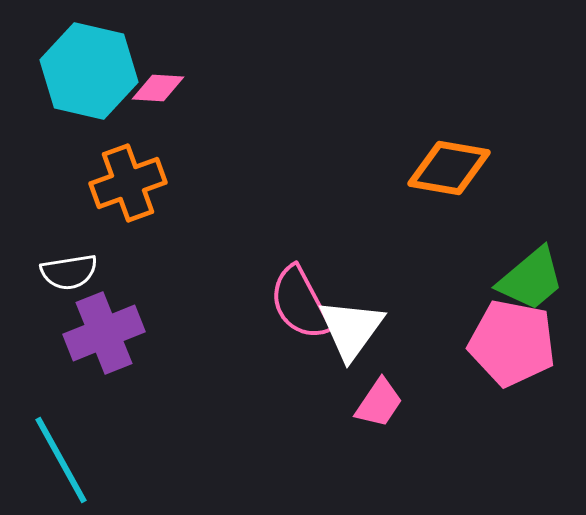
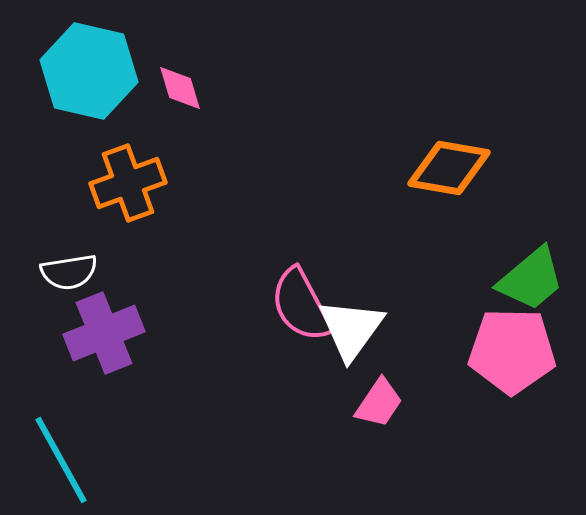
pink diamond: moved 22 px right; rotated 70 degrees clockwise
pink semicircle: moved 1 px right, 2 px down
pink pentagon: moved 8 px down; rotated 10 degrees counterclockwise
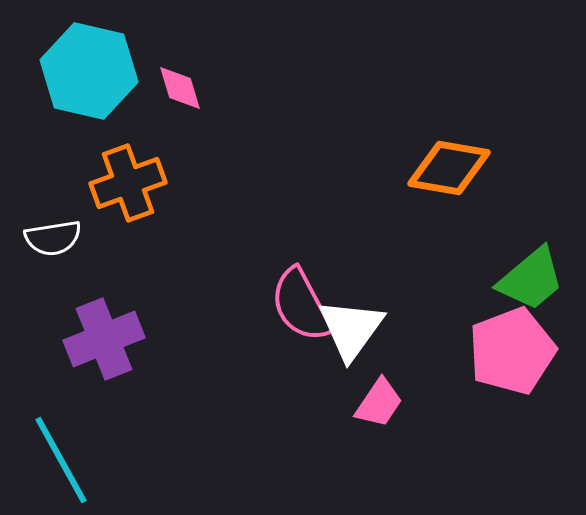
white semicircle: moved 16 px left, 34 px up
purple cross: moved 6 px down
pink pentagon: rotated 22 degrees counterclockwise
